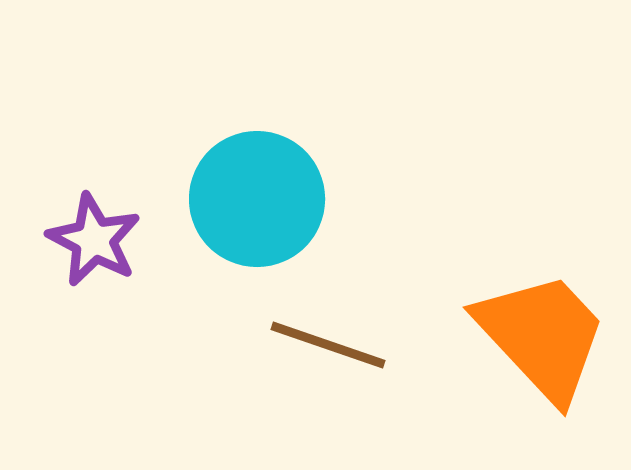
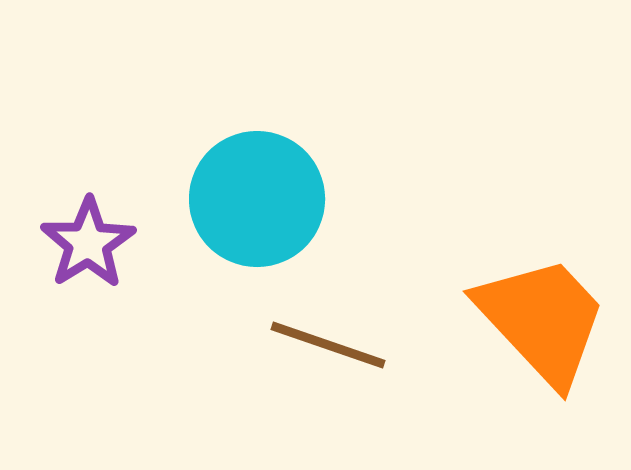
purple star: moved 6 px left, 3 px down; rotated 12 degrees clockwise
orange trapezoid: moved 16 px up
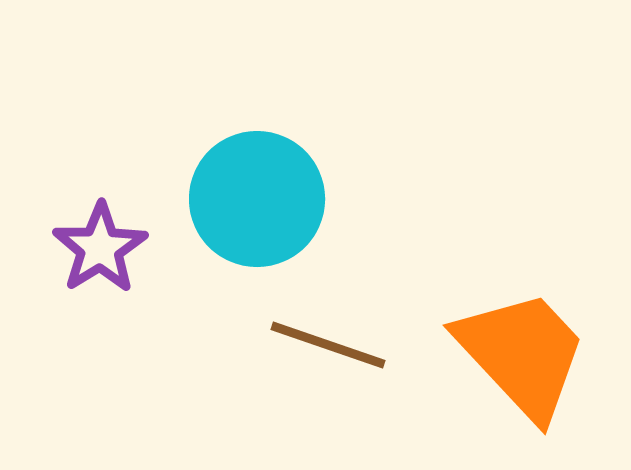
purple star: moved 12 px right, 5 px down
orange trapezoid: moved 20 px left, 34 px down
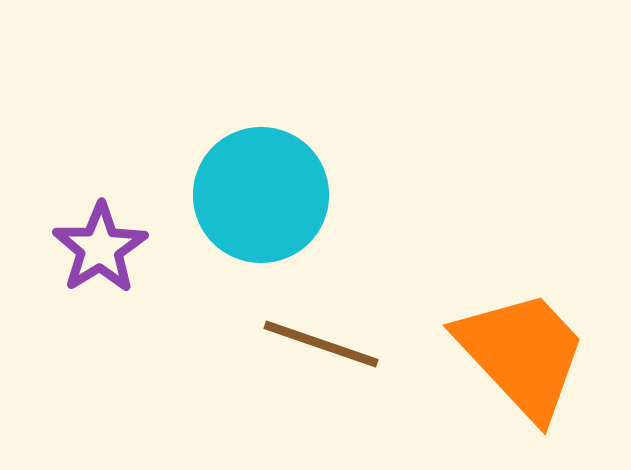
cyan circle: moved 4 px right, 4 px up
brown line: moved 7 px left, 1 px up
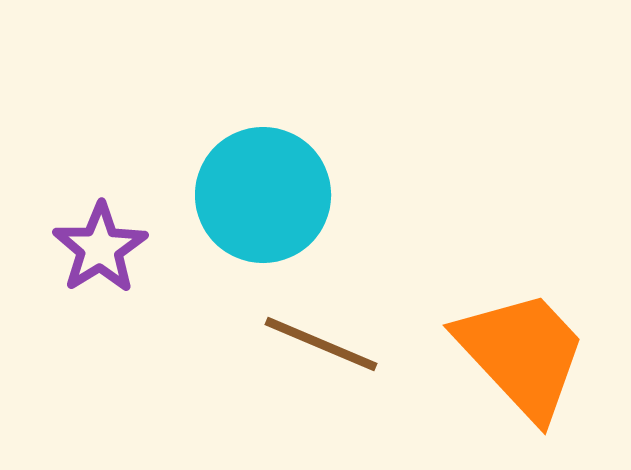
cyan circle: moved 2 px right
brown line: rotated 4 degrees clockwise
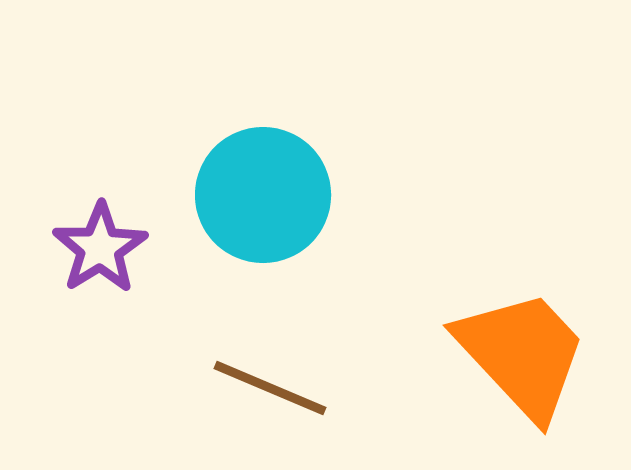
brown line: moved 51 px left, 44 px down
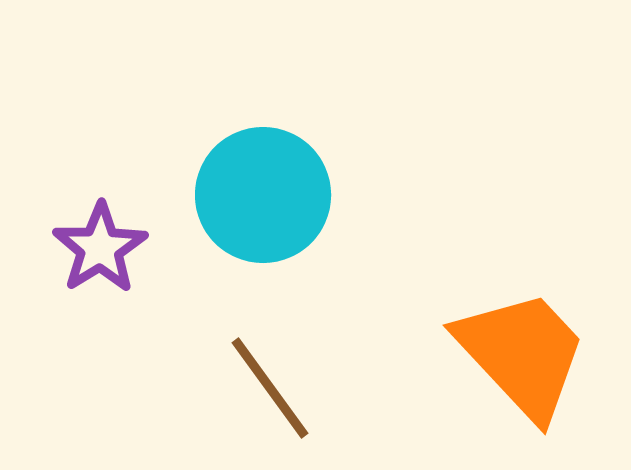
brown line: rotated 31 degrees clockwise
